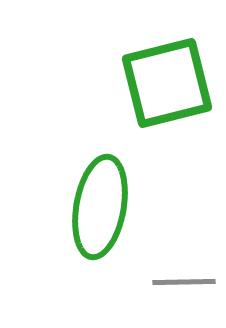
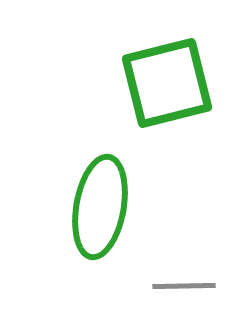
gray line: moved 4 px down
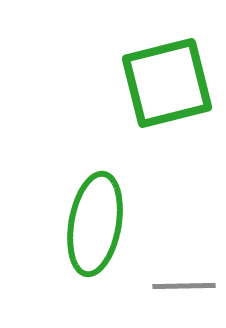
green ellipse: moved 5 px left, 17 px down
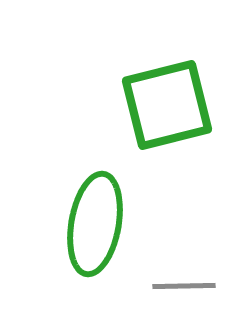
green square: moved 22 px down
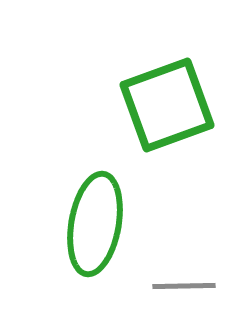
green square: rotated 6 degrees counterclockwise
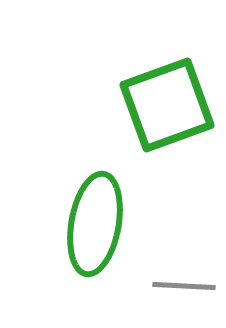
gray line: rotated 4 degrees clockwise
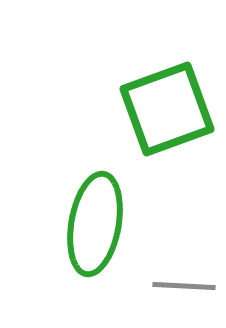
green square: moved 4 px down
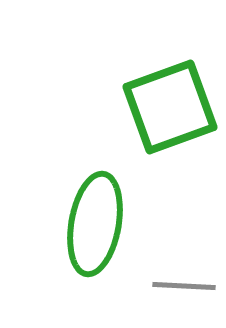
green square: moved 3 px right, 2 px up
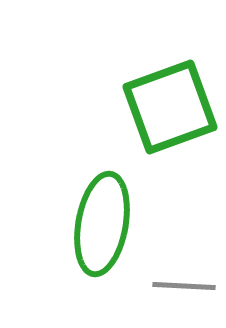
green ellipse: moved 7 px right
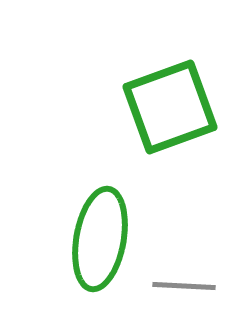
green ellipse: moved 2 px left, 15 px down
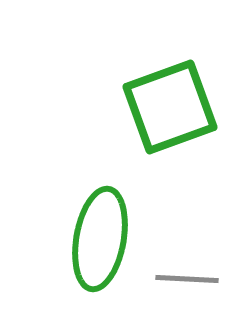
gray line: moved 3 px right, 7 px up
